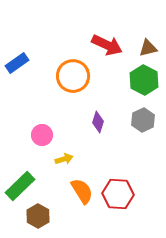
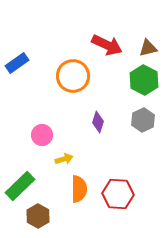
orange semicircle: moved 3 px left, 2 px up; rotated 32 degrees clockwise
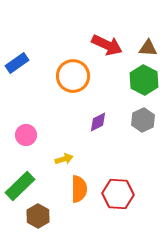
brown triangle: rotated 18 degrees clockwise
purple diamond: rotated 45 degrees clockwise
pink circle: moved 16 px left
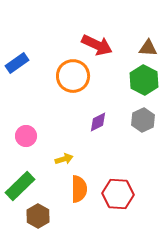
red arrow: moved 10 px left
pink circle: moved 1 px down
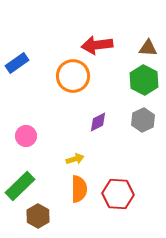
red arrow: rotated 148 degrees clockwise
yellow arrow: moved 11 px right
